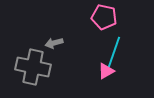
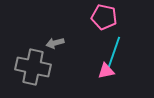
gray arrow: moved 1 px right
pink triangle: rotated 18 degrees clockwise
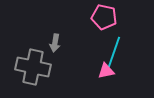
gray arrow: rotated 66 degrees counterclockwise
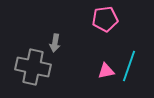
pink pentagon: moved 1 px right, 2 px down; rotated 20 degrees counterclockwise
cyan line: moved 15 px right, 14 px down
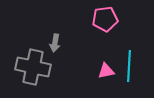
cyan line: rotated 16 degrees counterclockwise
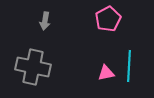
pink pentagon: moved 3 px right; rotated 20 degrees counterclockwise
gray arrow: moved 10 px left, 22 px up
pink triangle: moved 2 px down
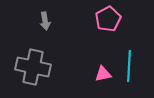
gray arrow: rotated 18 degrees counterclockwise
pink triangle: moved 3 px left, 1 px down
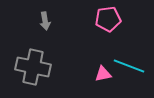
pink pentagon: rotated 20 degrees clockwise
cyan line: rotated 72 degrees counterclockwise
